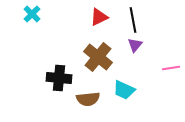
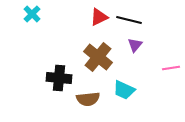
black line: moved 4 px left; rotated 65 degrees counterclockwise
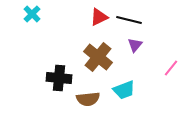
pink line: rotated 42 degrees counterclockwise
cyan trapezoid: rotated 45 degrees counterclockwise
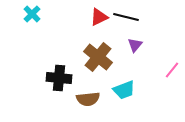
black line: moved 3 px left, 3 px up
pink line: moved 1 px right, 2 px down
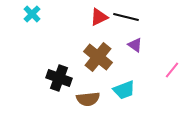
purple triangle: rotated 35 degrees counterclockwise
black cross: rotated 15 degrees clockwise
